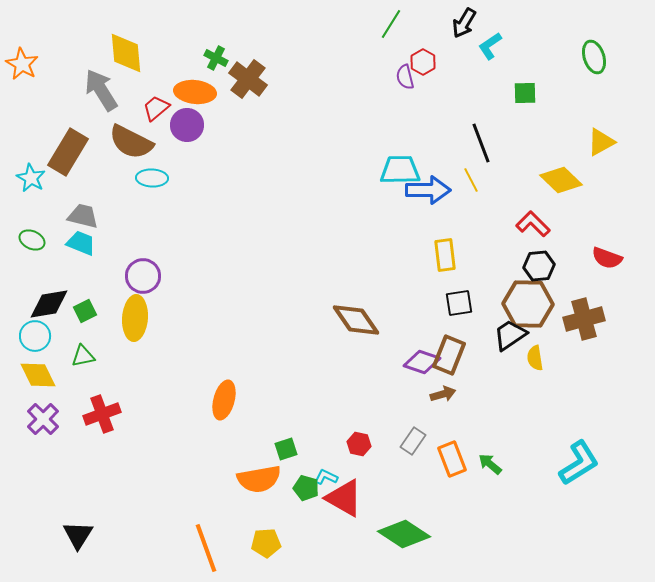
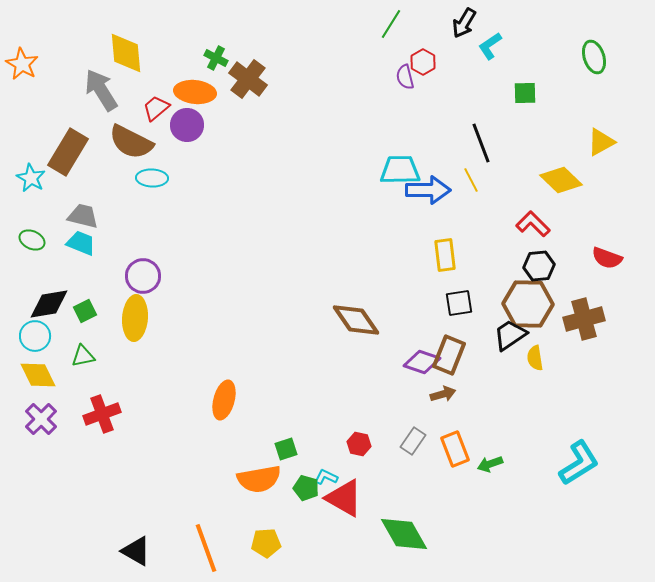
purple cross at (43, 419): moved 2 px left
orange rectangle at (452, 459): moved 3 px right, 10 px up
green arrow at (490, 464): rotated 60 degrees counterclockwise
green diamond at (404, 534): rotated 27 degrees clockwise
black triangle at (78, 535): moved 58 px right, 16 px down; rotated 32 degrees counterclockwise
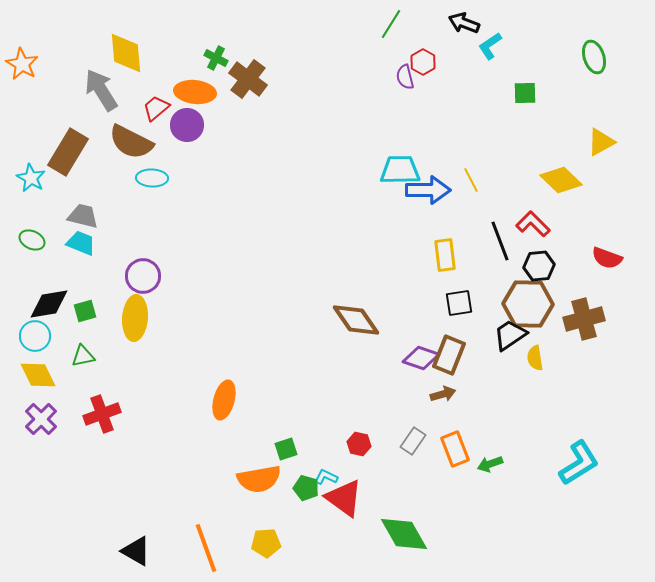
black arrow at (464, 23): rotated 80 degrees clockwise
black line at (481, 143): moved 19 px right, 98 px down
green square at (85, 311): rotated 10 degrees clockwise
purple diamond at (422, 362): moved 1 px left, 4 px up
red triangle at (344, 498): rotated 6 degrees clockwise
